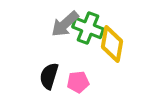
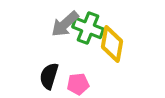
pink pentagon: moved 2 px down
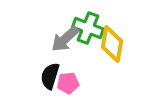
gray arrow: moved 15 px down
black semicircle: moved 1 px right
pink pentagon: moved 10 px left, 1 px up
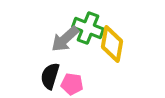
pink pentagon: moved 4 px right, 1 px down; rotated 15 degrees clockwise
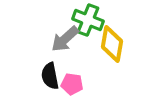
green cross: moved 8 px up
black semicircle: rotated 28 degrees counterclockwise
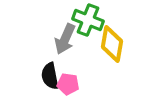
gray arrow: rotated 24 degrees counterclockwise
pink pentagon: moved 4 px left
